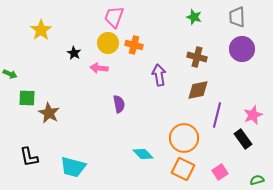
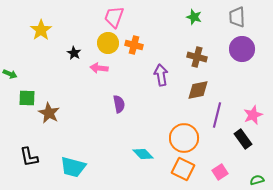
purple arrow: moved 2 px right
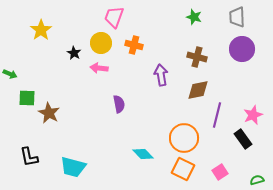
yellow circle: moved 7 px left
